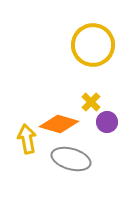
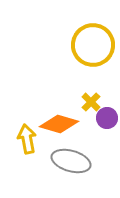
purple circle: moved 4 px up
gray ellipse: moved 2 px down
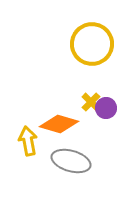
yellow circle: moved 1 px left, 1 px up
purple circle: moved 1 px left, 10 px up
yellow arrow: moved 1 px right, 2 px down
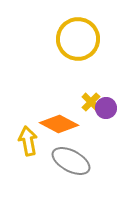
yellow circle: moved 14 px left, 5 px up
orange diamond: rotated 12 degrees clockwise
gray ellipse: rotated 12 degrees clockwise
